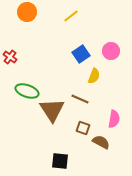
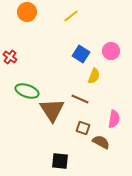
blue square: rotated 24 degrees counterclockwise
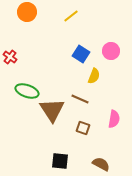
brown semicircle: moved 22 px down
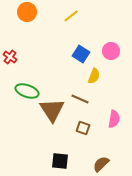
brown semicircle: rotated 72 degrees counterclockwise
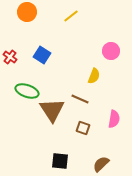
blue square: moved 39 px left, 1 px down
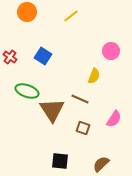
blue square: moved 1 px right, 1 px down
pink semicircle: rotated 24 degrees clockwise
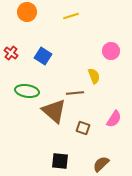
yellow line: rotated 21 degrees clockwise
red cross: moved 1 px right, 4 px up
yellow semicircle: rotated 42 degrees counterclockwise
green ellipse: rotated 10 degrees counterclockwise
brown line: moved 5 px left, 6 px up; rotated 30 degrees counterclockwise
brown triangle: moved 2 px right, 1 px down; rotated 16 degrees counterclockwise
